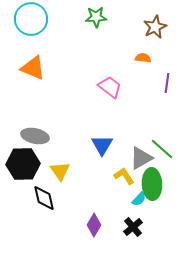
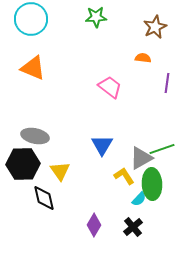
green line: rotated 60 degrees counterclockwise
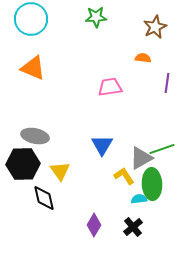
pink trapezoid: rotated 45 degrees counterclockwise
cyan semicircle: rotated 140 degrees counterclockwise
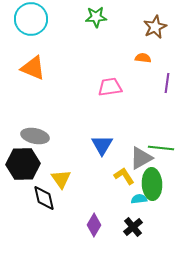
green line: moved 1 px left, 1 px up; rotated 25 degrees clockwise
yellow triangle: moved 1 px right, 8 px down
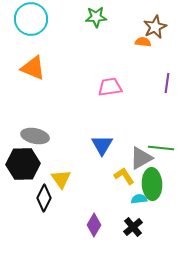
orange semicircle: moved 16 px up
black diamond: rotated 40 degrees clockwise
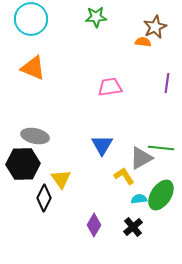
green ellipse: moved 9 px right, 11 px down; rotated 36 degrees clockwise
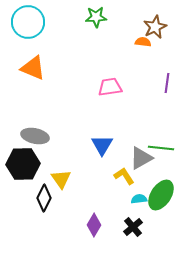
cyan circle: moved 3 px left, 3 px down
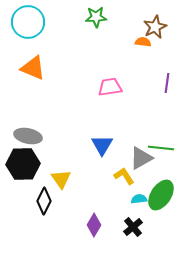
gray ellipse: moved 7 px left
black diamond: moved 3 px down
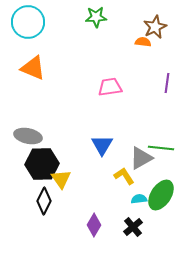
black hexagon: moved 19 px right
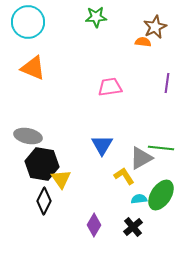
black hexagon: rotated 12 degrees clockwise
